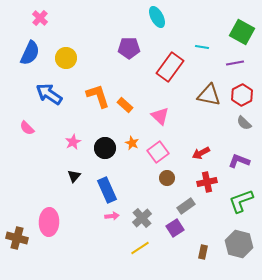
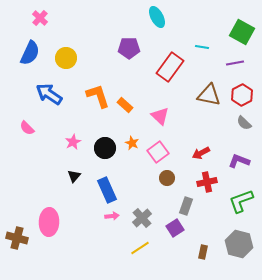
gray rectangle: rotated 36 degrees counterclockwise
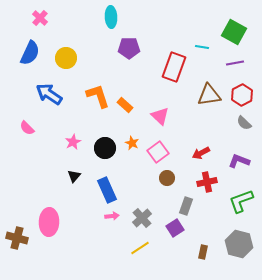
cyan ellipse: moved 46 px left; rotated 25 degrees clockwise
green square: moved 8 px left
red rectangle: moved 4 px right; rotated 16 degrees counterclockwise
brown triangle: rotated 20 degrees counterclockwise
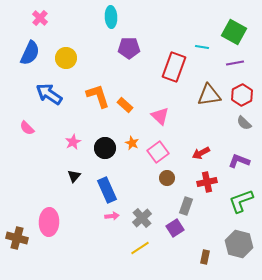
brown rectangle: moved 2 px right, 5 px down
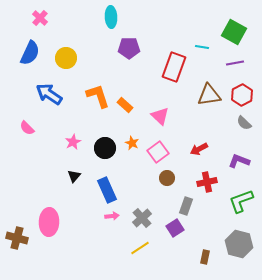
red arrow: moved 2 px left, 4 px up
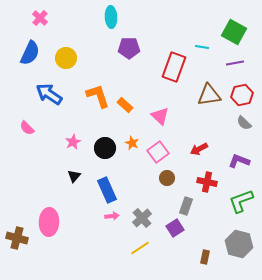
red hexagon: rotated 15 degrees clockwise
red cross: rotated 24 degrees clockwise
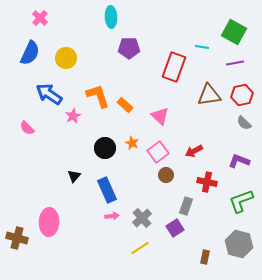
pink star: moved 26 px up
red arrow: moved 5 px left, 2 px down
brown circle: moved 1 px left, 3 px up
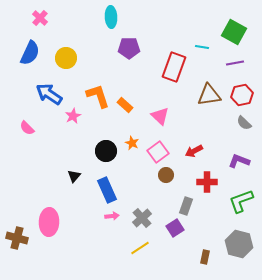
black circle: moved 1 px right, 3 px down
red cross: rotated 12 degrees counterclockwise
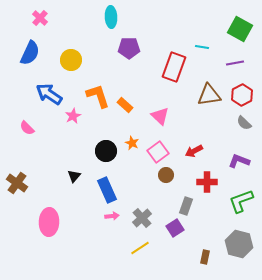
green square: moved 6 px right, 3 px up
yellow circle: moved 5 px right, 2 px down
red hexagon: rotated 15 degrees counterclockwise
brown cross: moved 55 px up; rotated 20 degrees clockwise
